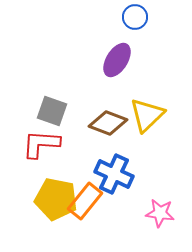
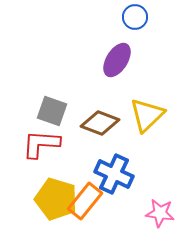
brown diamond: moved 8 px left
yellow pentagon: rotated 6 degrees clockwise
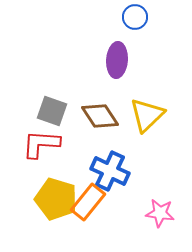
purple ellipse: rotated 28 degrees counterclockwise
brown diamond: moved 7 px up; rotated 36 degrees clockwise
blue cross: moved 4 px left, 3 px up
orange rectangle: moved 3 px right, 1 px down
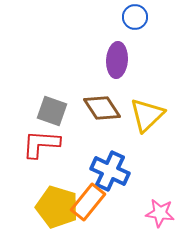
brown diamond: moved 2 px right, 8 px up
yellow pentagon: moved 1 px right, 8 px down
